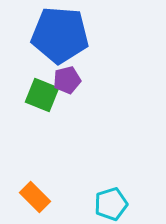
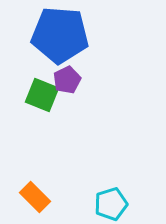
purple pentagon: rotated 12 degrees counterclockwise
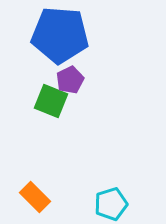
purple pentagon: moved 3 px right
green square: moved 9 px right, 6 px down
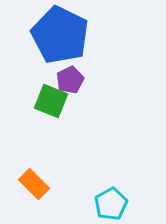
blue pentagon: rotated 22 degrees clockwise
orange rectangle: moved 1 px left, 13 px up
cyan pentagon: rotated 12 degrees counterclockwise
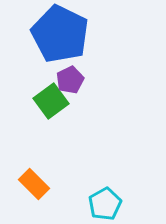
blue pentagon: moved 1 px up
green square: rotated 32 degrees clockwise
cyan pentagon: moved 6 px left
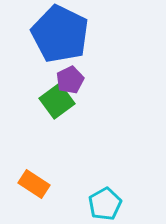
green square: moved 6 px right
orange rectangle: rotated 12 degrees counterclockwise
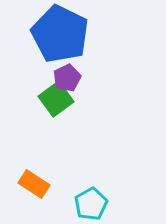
purple pentagon: moved 3 px left, 2 px up
green square: moved 1 px left, 2 px up
cyan pentagon: moved 14 px left
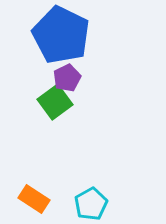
blue pentagon: moved 1 px right, 1 px down
green square: moved 1 px left, 3 px down
orange rectangle: moved 15 px down
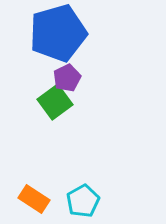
blue pentagon: moved 3 px left, 2 px up; rotated 30 degrees clockwise
cyan pentagon: moved 8 px left, 3 px up
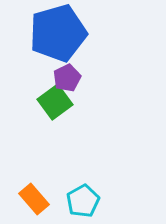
orange rectangle: rotated 16 degrees clockwise
